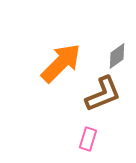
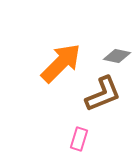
gray diamond: rotated 48 degrees clockwise
pink rectangle: moved 9 px left
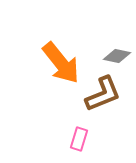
orange arrow: rotated 96 degrees clockwise
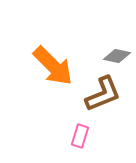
orange arrow: moved 8 px left, 3 px down; rotated 6 degrees counterclockwise
pink rectangle: moved 1 px right, 3 px up
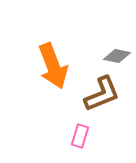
orange arrow: rotated 24 degrees clockwise
brown L-shape: moved 1 px left
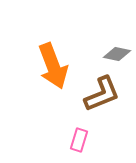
gray diamond: moved 2 px up
pink rectangle: moved 1 px left, 4 px down
